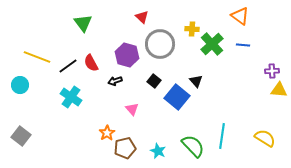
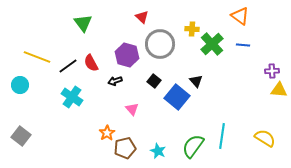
cyan cross: moved 1 px right
green semicircle: rotated 100 degrees counterclockwise
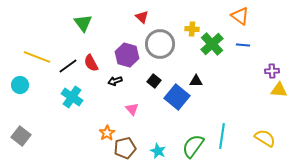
black triangle: rotated 48 degrees counterclockwise
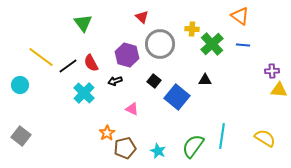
yellow line: moved 4 px right; rotated 16 degrees clockwise
black triangle: moved 9 px right, 1 px up
cyan cross: moved 12 px right, 4 px up; rotated 10 degrees clockwise
pink triangle: rotated 24 degrees counterclockwise
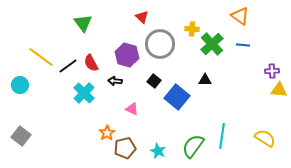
black arrow: rotated 24 degrees clockwise
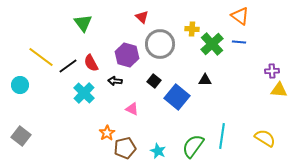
blue line: moved 4 px left, 3 px up
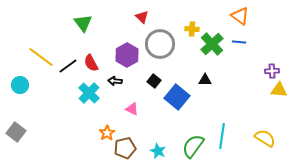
purple hexagon: rotated 15 degrees clockwise
cyan cross: moved 5 px right
gray square: moved 5 px left, 4 px up
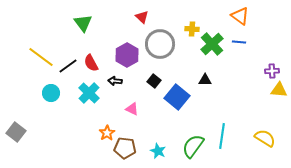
cyan circle: moved 31 px right, 8 px down
brown pentagon: rotated 20 degrees clockwise
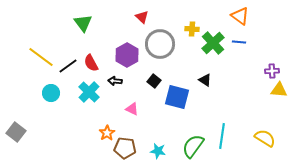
green cross: moved 1 px right, 1 px up
black triangle: rotated 32 degrees clockwise
cyan cross: moved 1 px up
blue square: rotated 25 degrees counterclockwise
cyan star: rotated 14 degrees counterclockwise
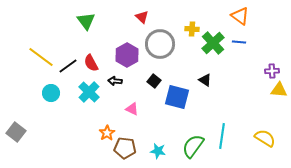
green triangle: moved 3 px right, 2 px up
